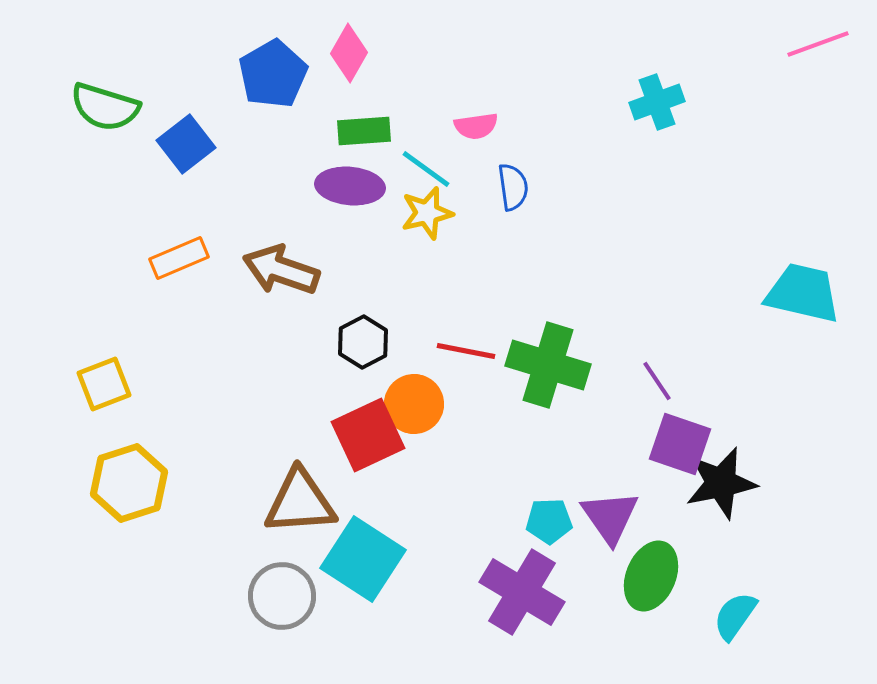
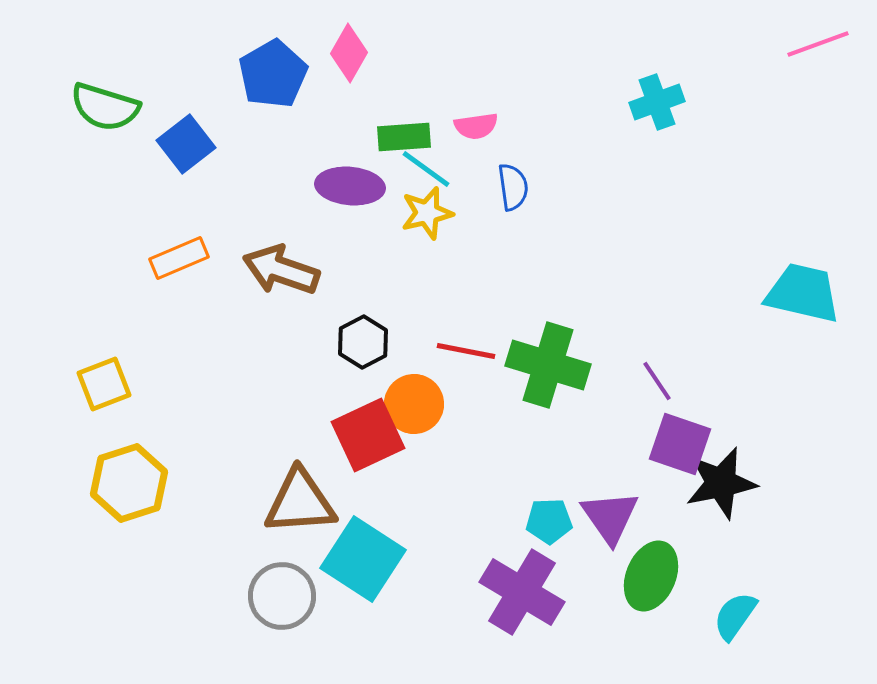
green rectangle: moved 40 px right, 6 px down
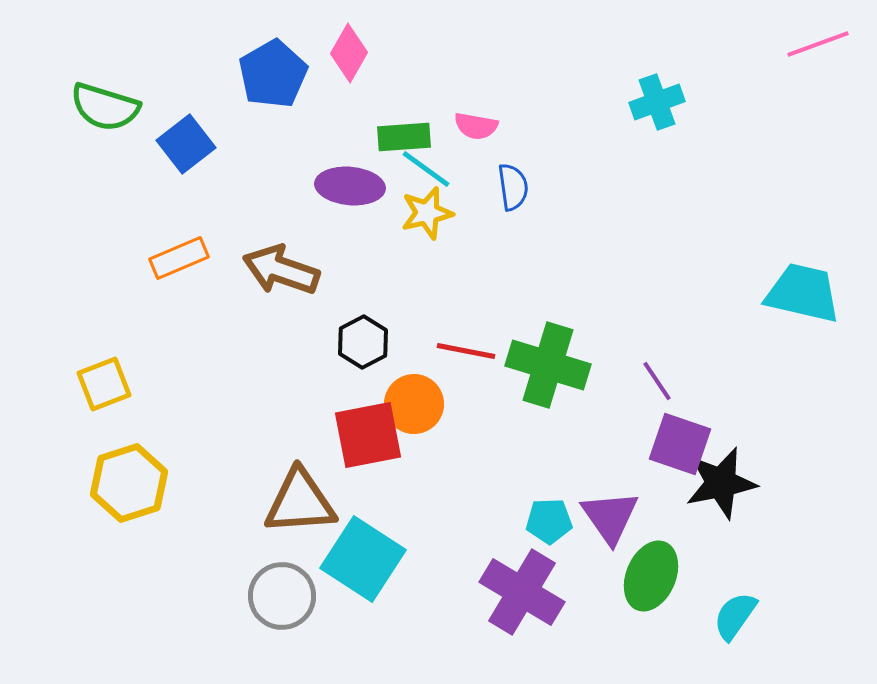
pink semicircle: rotated 18 degrees clockwise
red square: rotated 14 degrees clockwise
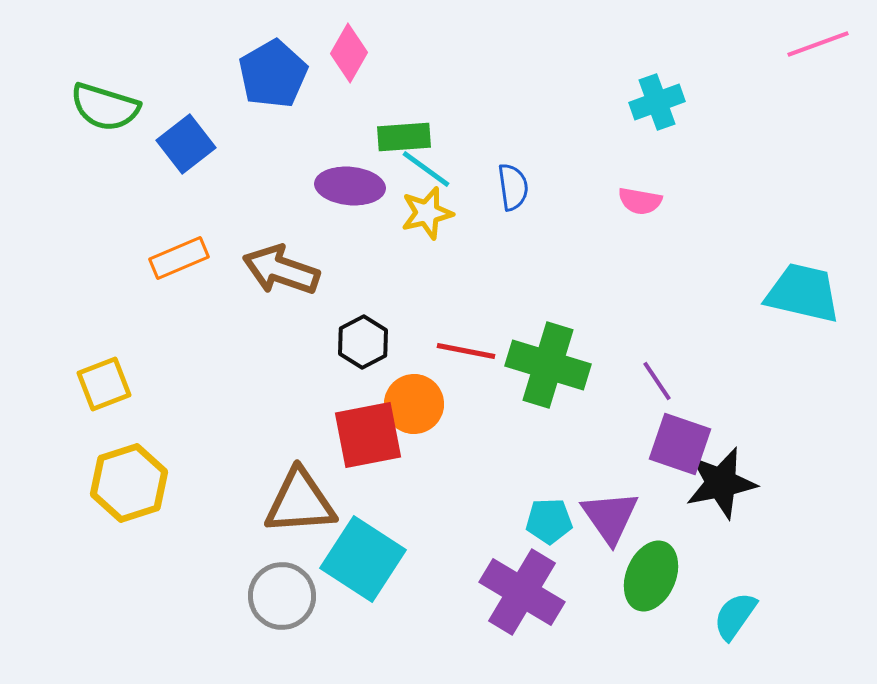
pink semicircle: moved 164 px right, 75 px down
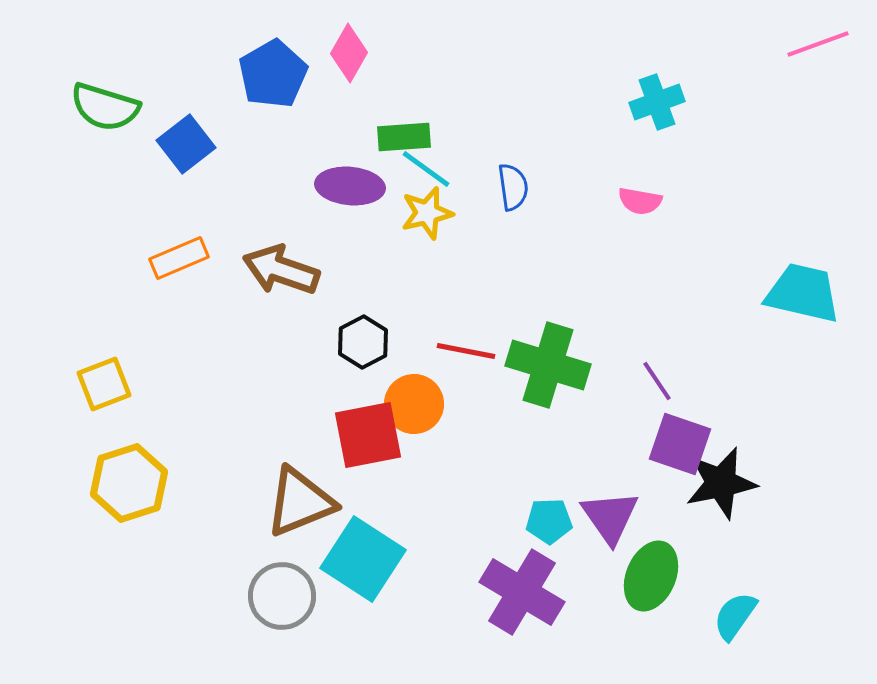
brown triangle: rotated 18 degrees counterclockwise
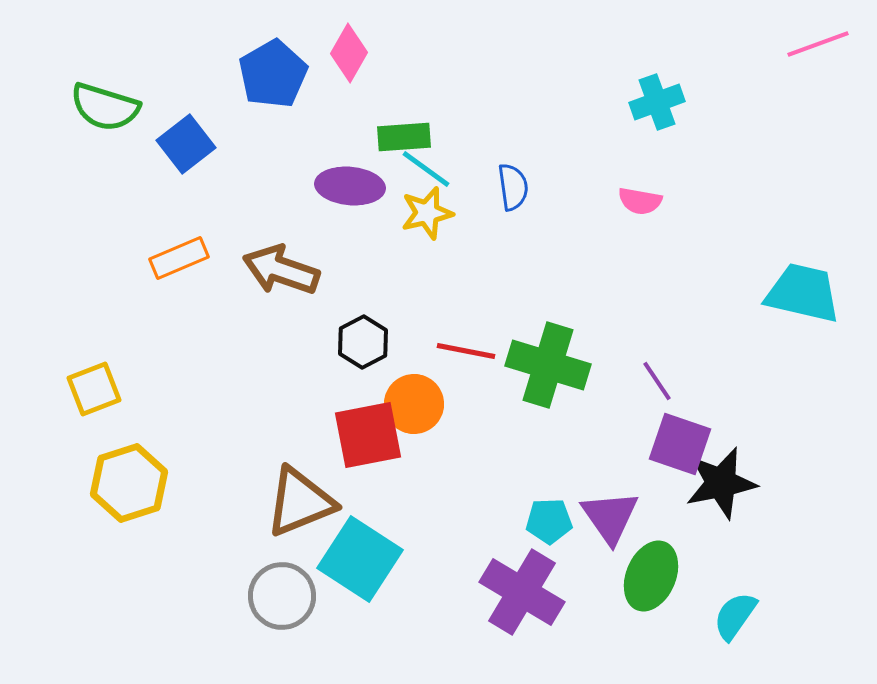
yellow square: moved 10 px left, 5 px down
cyan square: moved 3 px left
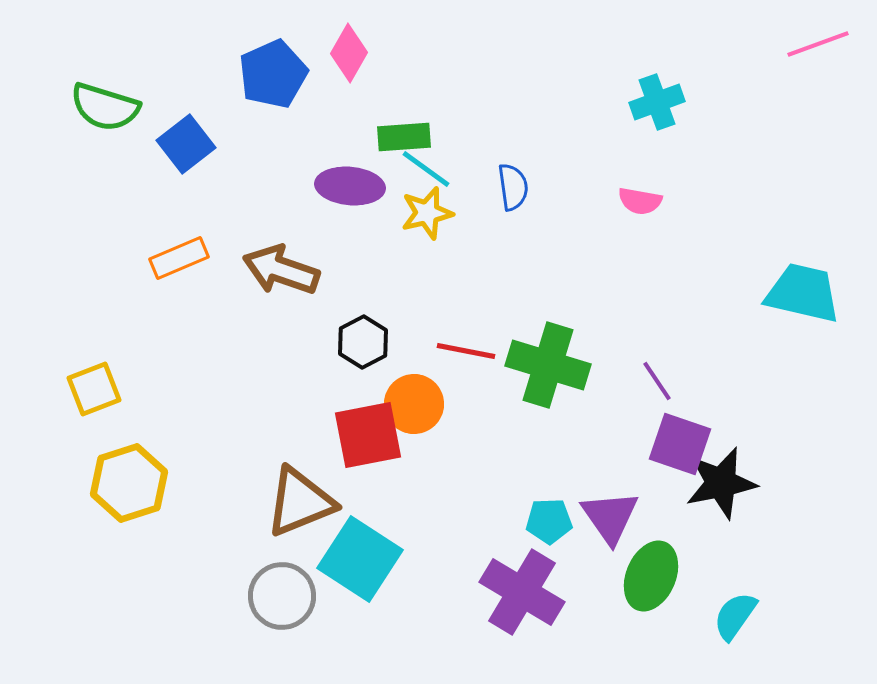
blue pentagon: rotated 6 degrees clockwise
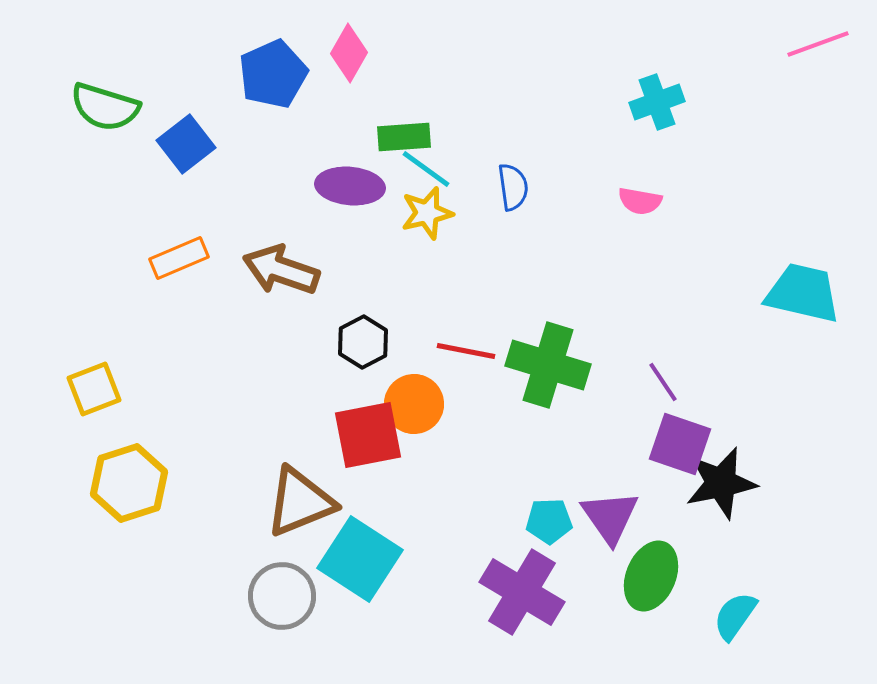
purple line: moved 6 px right, 1 px down
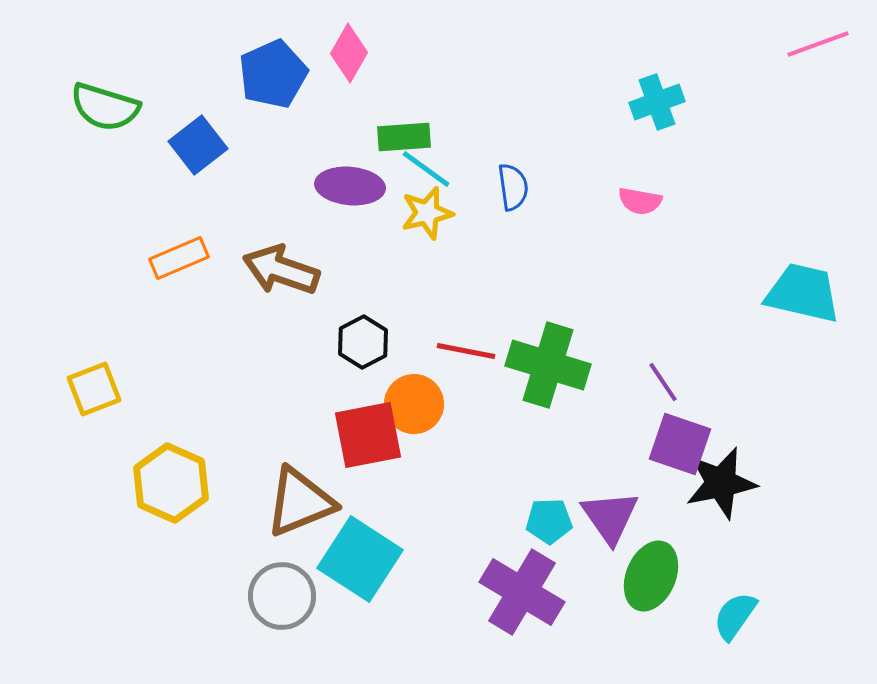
blue square: moved 12 px right, 1 px down
yellow hexagon: moved 42 px right; rotated 18 degrees counterclockwise
